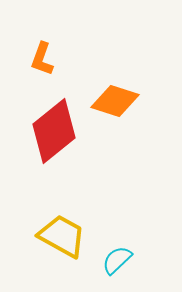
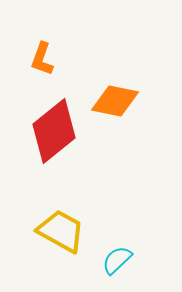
orange diamond: rotated 6 degrees counterclockwise
yellow trapezoid: moved 1 px left, 5 px up
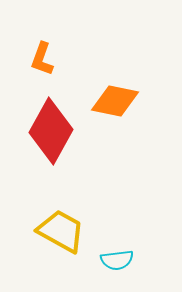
red diamond: moved 3 px left; rotated 22 degrees counterclockwise
cyan semicircle: rotated 144 degrees counterclockwise
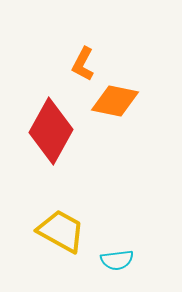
orange L-shape: moved 41 px right, 5 px down; rotated 8 degrees clockwise
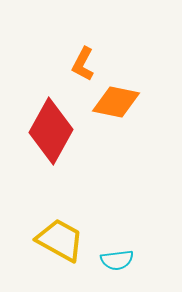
orange diamond: moved 1 px right, 1 px down
yellow trapezoid: moved 1 px left, 9 px down
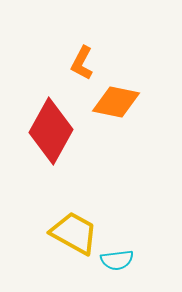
orange L-shape: moved 1 px left, 1 px up
yellow trapezoid: moved 14 px right, 7 px up
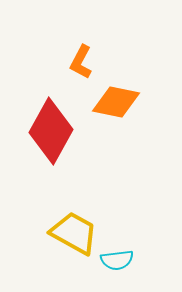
orange L-shape: moved 1 px left, 1 px up
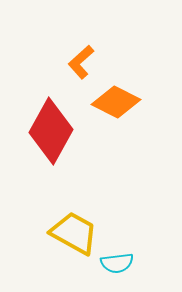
orange L-shape: rotated 20 degrees clockwise
orange diamond: rotated 15 degrees clockwise
cyan semicircle: moved 3 px down
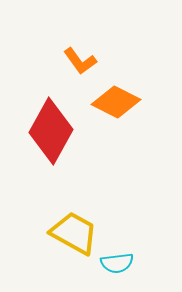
orange L-shape: moved 1 px left, 1 px up; rotated 84 degrees counterclockwise
